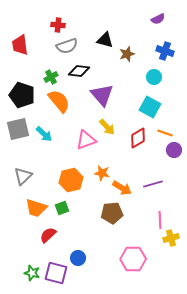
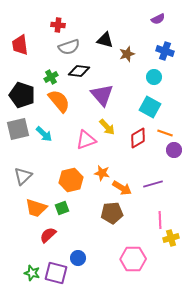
gray semicircle: moved 2 px right, 1 px down
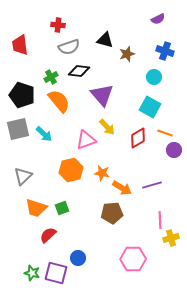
orange hexagon: moved 10 px up
purple line: moved 1 px left, 1 px down
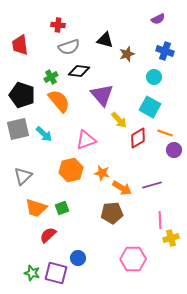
yellow arrow: moved 12 px right, 7 px up
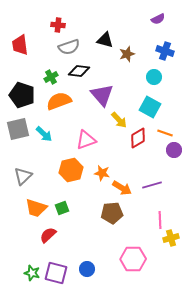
orange semicircle: rotated 70 degrees counterclockwise
blue circle: moved 9 px right, 11 px down
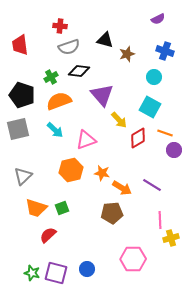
red cross: moved 2 px right, 1 px down
cyan arrow: moved 11 px right, 4 px up
purple line: rotated 48 degrees clockwise
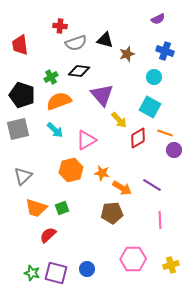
gray semicircle: moved 7 px right, 4 px up
pink triangle: rotated 10 degrees counterclockwise
yellow cross: moved 27 px down
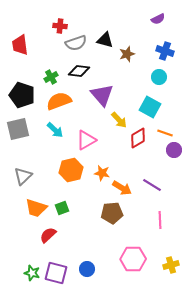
cyan circle: moved 5 px right
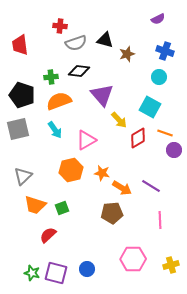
green cross: rotated 24 degrees clockwise
cyan arrow: rotated 12 degrees clockwise
purple line: moved 1 px left, 1 px down
orange trapezoid: moved 1 px left, 3 px up
